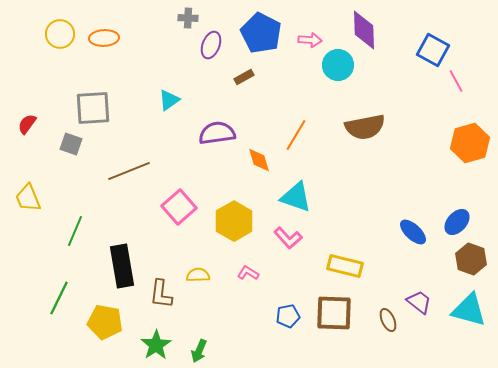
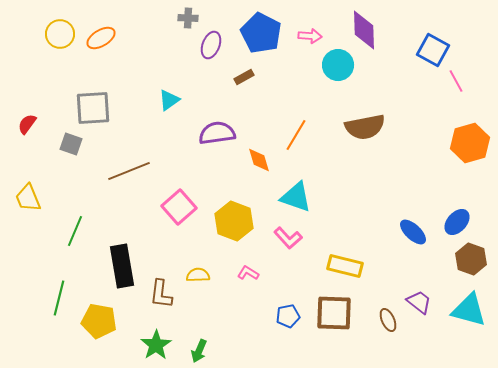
orange ellipse at (104, 38): moved 3 px left; rotated 28 degrees counterclockwise
pink arrow at (310, 40): moved 4 px up
yellow hexagon at (234, 221): rotated 9 degrees counterclockwise
green line at (59, 298): rotated 12 degrees counterclockwise
yellow pentagon at (105, 322): moved 6 px left, 1 px up
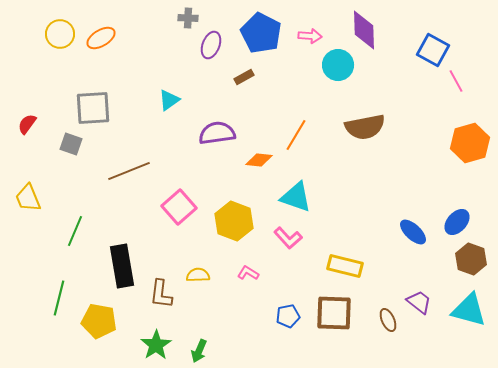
orange diamond at (259, 160): rotated 68 degrees counterclockwise
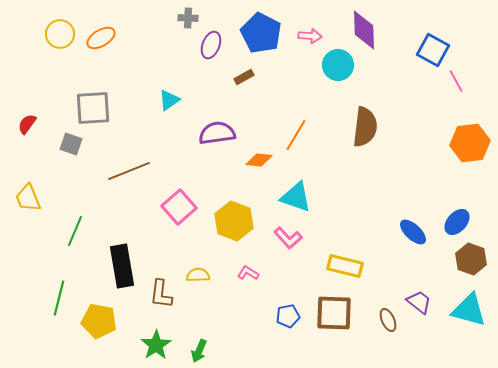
brown semicircle at (365, 127): rotated 72 degrees counterclockwise
orange hexagon at (470, 143): rotated 9 degrees clockwise
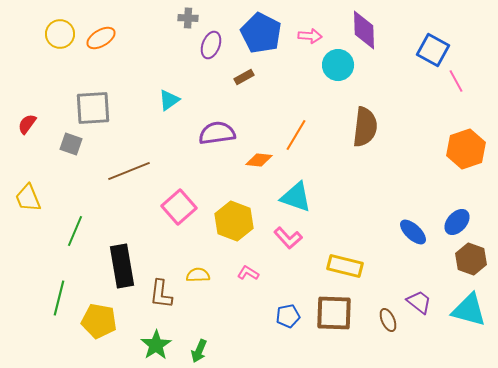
orange hexagon at (470, 143): moved 4 px left, 6 px down; rotated 12 degrees counterclockwise
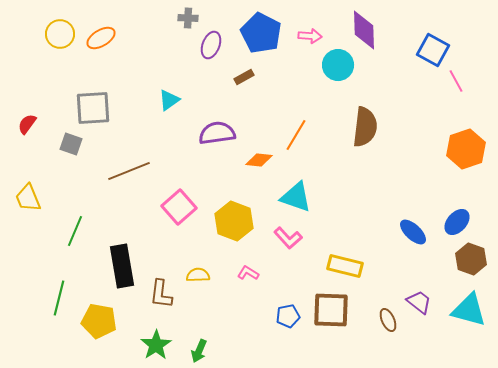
brown square at (334, 313): moved 3 px left, 3 px up
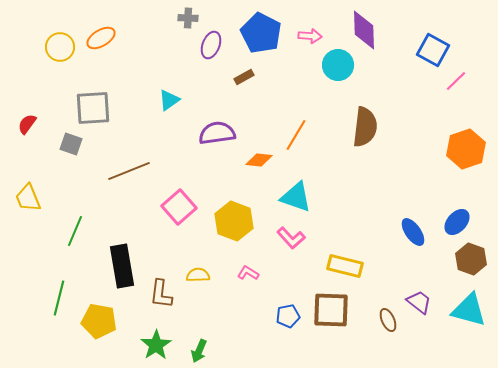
yellow circle at (60, 34): moved 13 px down
pink line at (456, 81): rotated 75 degrees clockwise
blue ellipse at (413, 232): rotated 12 degrees clockwise
pink L-shape at (288, 238): moved 3 px right
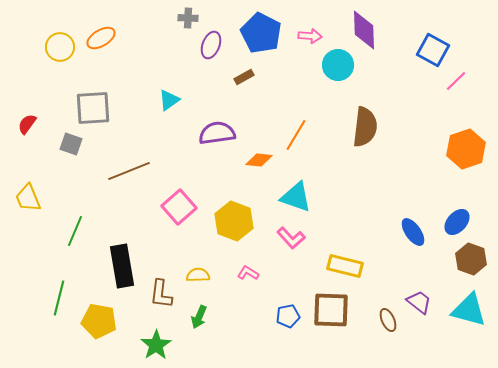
green arrow at (199, 351): moved 34 px up
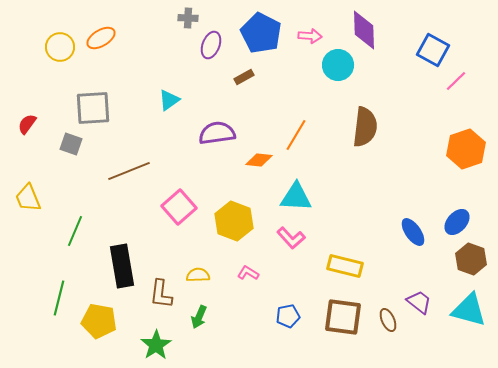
cyan triangle at (296, 197): rotated 16 degrees counterclockwise
brown square at (331, 310): moved 12 px right, 7 px down; rotated 6 degrees clockwise
